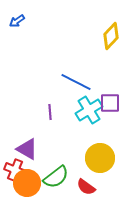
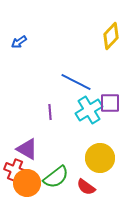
blue arrow: moved 2 px right, 21 px down
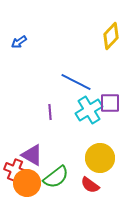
purple triangle: moved 5 px right, 6 px down
red semicircle: moved 4 px right, 2 px up
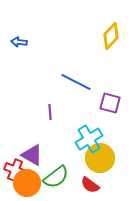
blue arrow: rotated 42 degrees clockwise
purple square: rotated 15 degrees clockwise
cyan cross: moved 29 px down
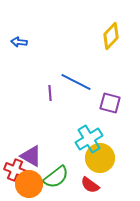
purple line: moved 19 px up
purple triangle: moved 1 px left, 1 px down
orange circle: moved 2 px right, 1 px down
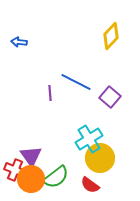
purple square: moved 6 px up; rotated 25 degrees clockwise
purple triangle: rotated 25 degrees clockwise
orange circle: moved 2 px right, 5 px up
